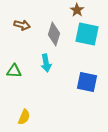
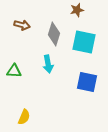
brown star: rotated 24 degrees clockwise
cyan square: moved 3 px left, 8 px down
cyan arrow: moved 2 px right, 1 px down
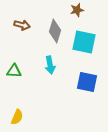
gray diamond: moved 1 px right, 3 px up
cyan arrow: moved 2 px right, 1 px down
yellow semicircle: moved 7 px left
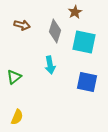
brown star: moved 2 px left, 2 px down; rotated 16 degrees counterclockwise
green triangle: moved 6 px down; rotated 42 degrees counterclockwise
